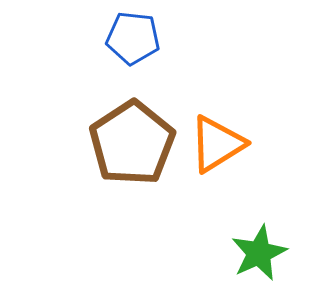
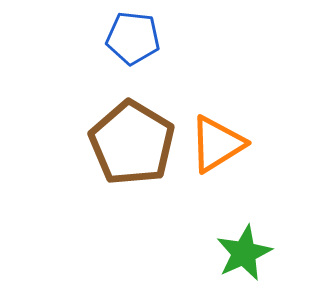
brown pentagon: rotated 8 degrees counterclockwise
green star: moved 15 px left
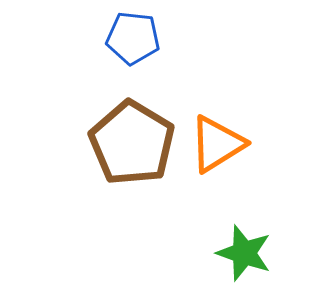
green star: rotated 28 degrees counterclockwise
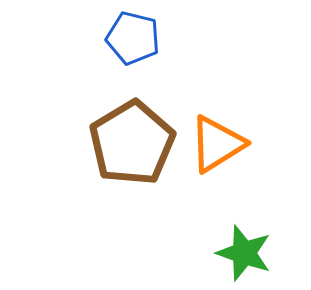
blue pentagon: rotated 8 degrees clockwise
brown pentagon: rotated 10 degrees clockwise
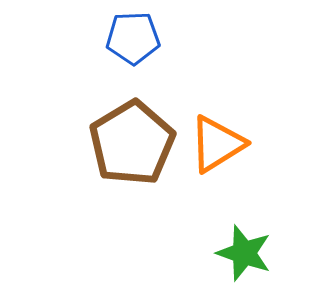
blue pentagon: rotated 16 degrees counterclockwise
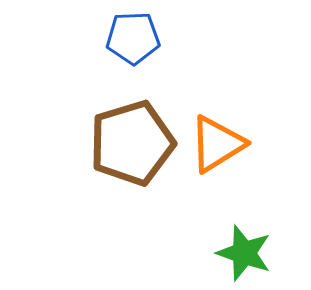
brown pentagon: rotated 14 degrees clockwise
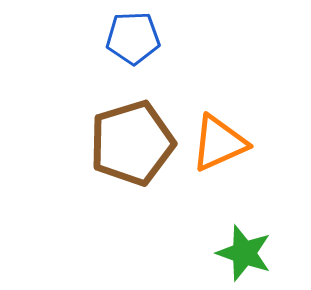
orange triangle: moved 2 px right, 1 px up; rotated 8 degrees clockwise
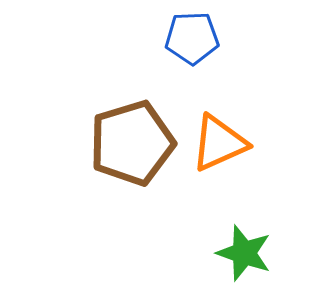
blue pentagon: moved 59 px right
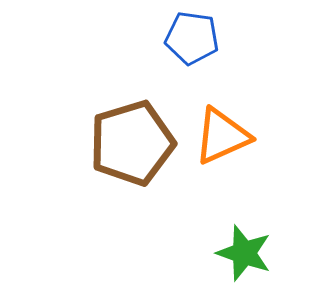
blue pentagon: rotated 10 degrees clockwise
orange triangle: moved 3 px right, 7 px up
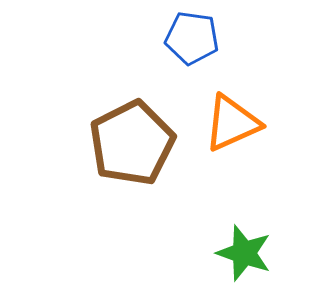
orange triangle: moved 10 px right, 13 px up
brown pentagon: rotated 10 degrees counterclockwise
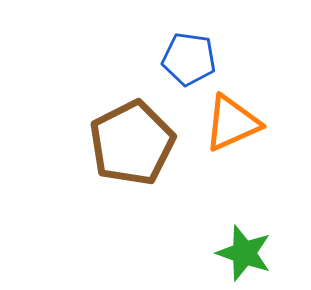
blue pentagon: moved 3 px left, 21 px down
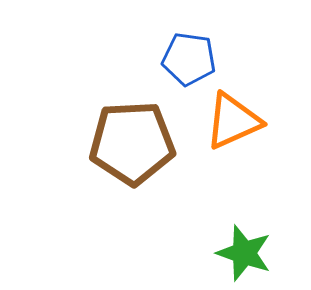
orange triangle: moved 1 px right, 2 px up
brown pentagon: rotated 24 degrees clockwise
